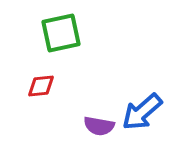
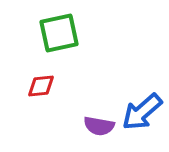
green square: moved 2 px left
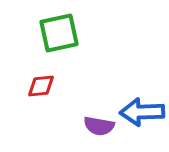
blue arrow: rotated 39 degrees clockwise
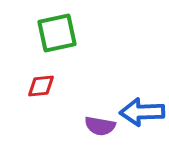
green square: moved 2 px left
purple semicircle: moved 1 px right
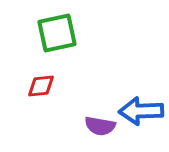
blue arrow: moved 1 px left, 1 px up
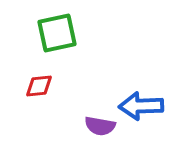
red diamond: moved 2 px left
blue arrow: moved 5 px up
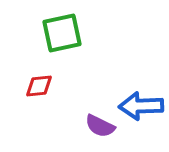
green square: moved 5 px right
purple semicircle: rotated 16 degrees clockwise
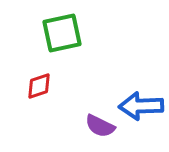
red diamond: rotated 12 degrees counterclockwise
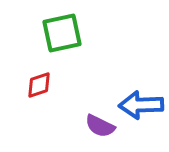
red diamond: moved 1 px up
blue arrow: moved 1 px up
